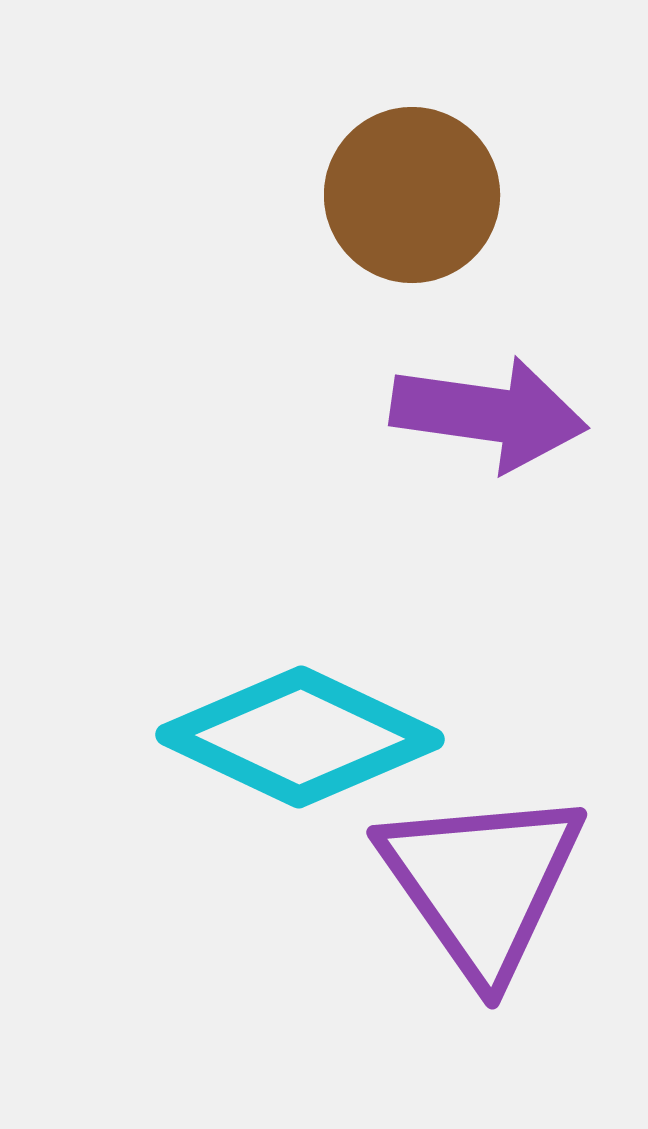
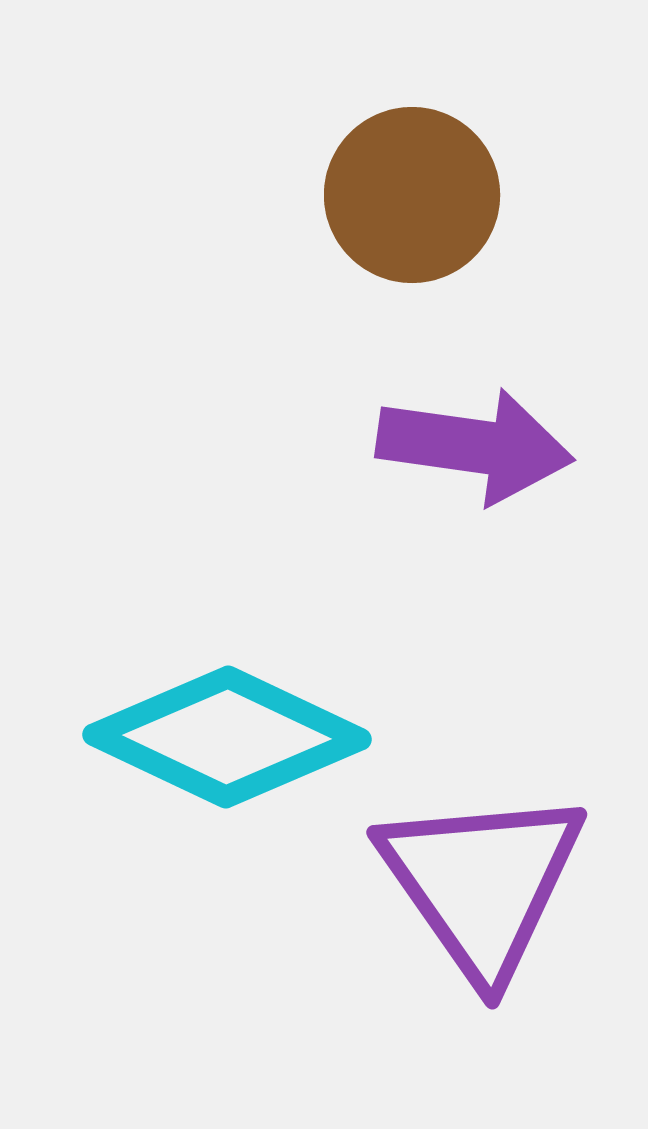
purple arrow: moved 14 px left, 32 px down
cyan diamond: moved 73 px left
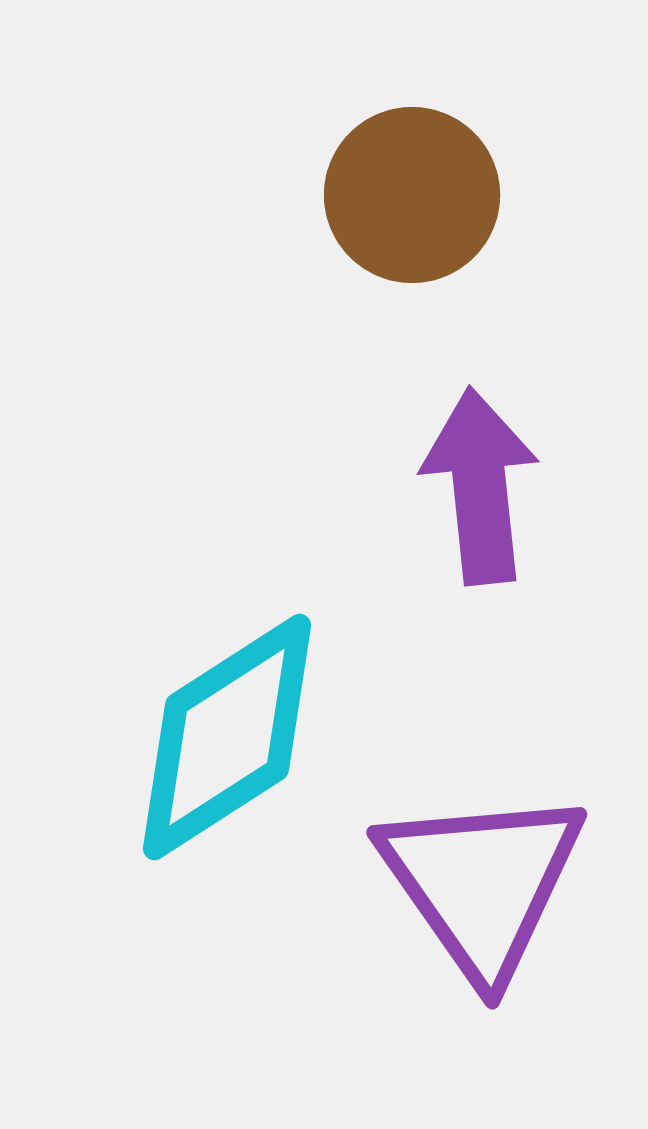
purple arrow: moved 5 px right, 40 px down; rotated 104 degrees counterclockwise
cyan diamond: rotated 58 degrees counterclockwise
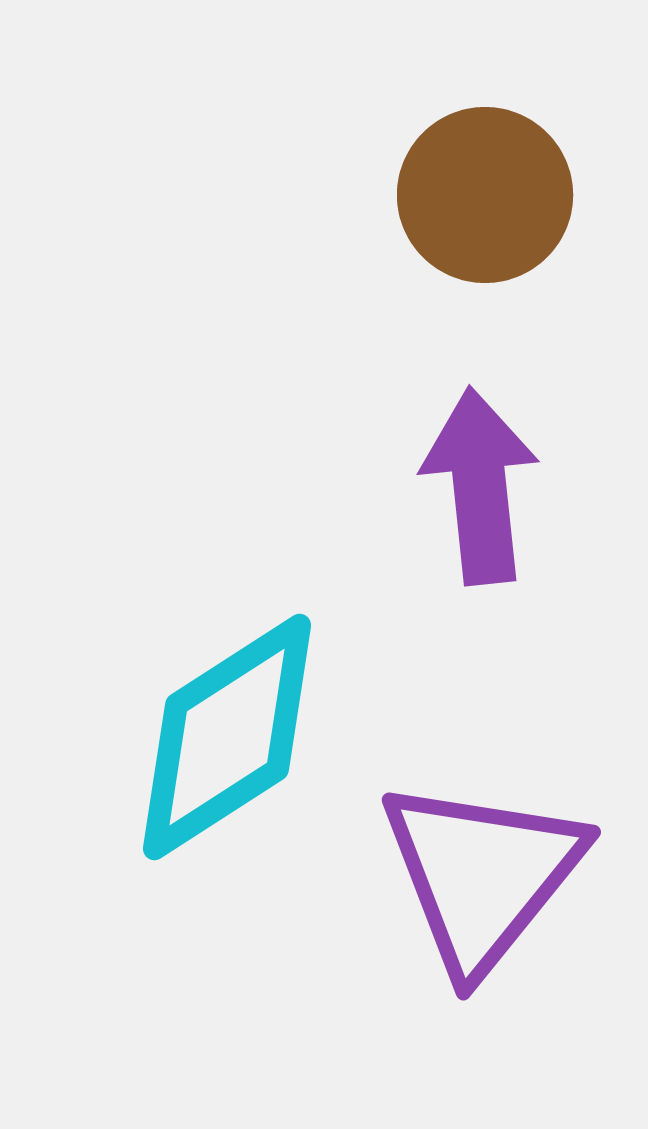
brown circle: moved 73 px right
purple triangle: moved 8 px up; rotated 14 degrees clockwise
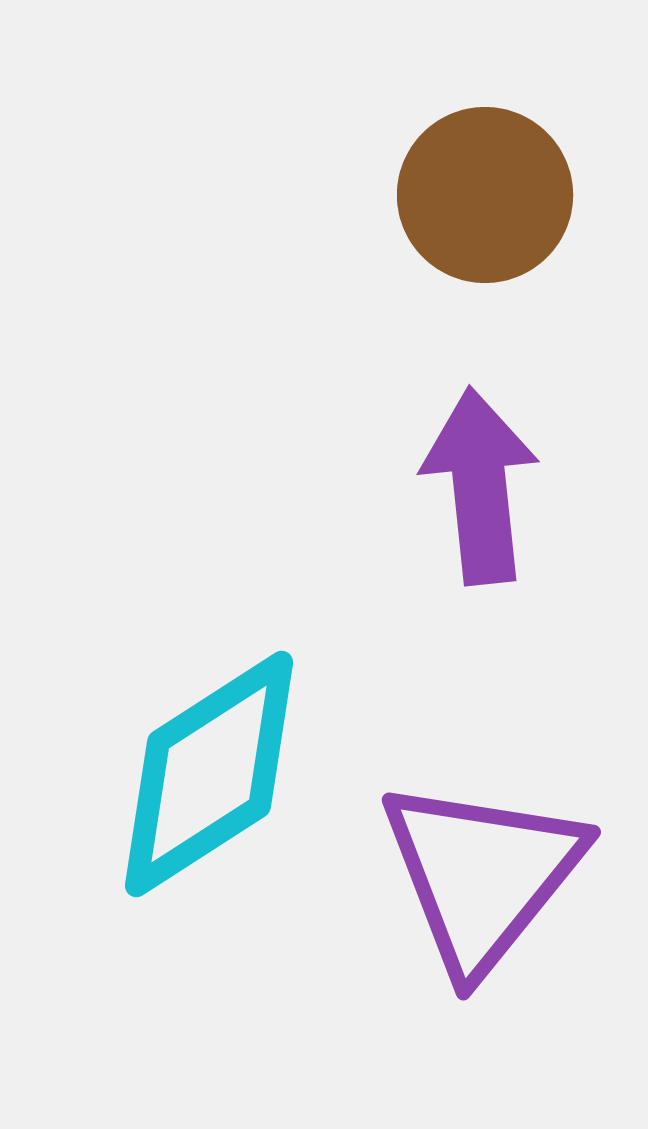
cyan diamond: moved 18 px left, 37 px down
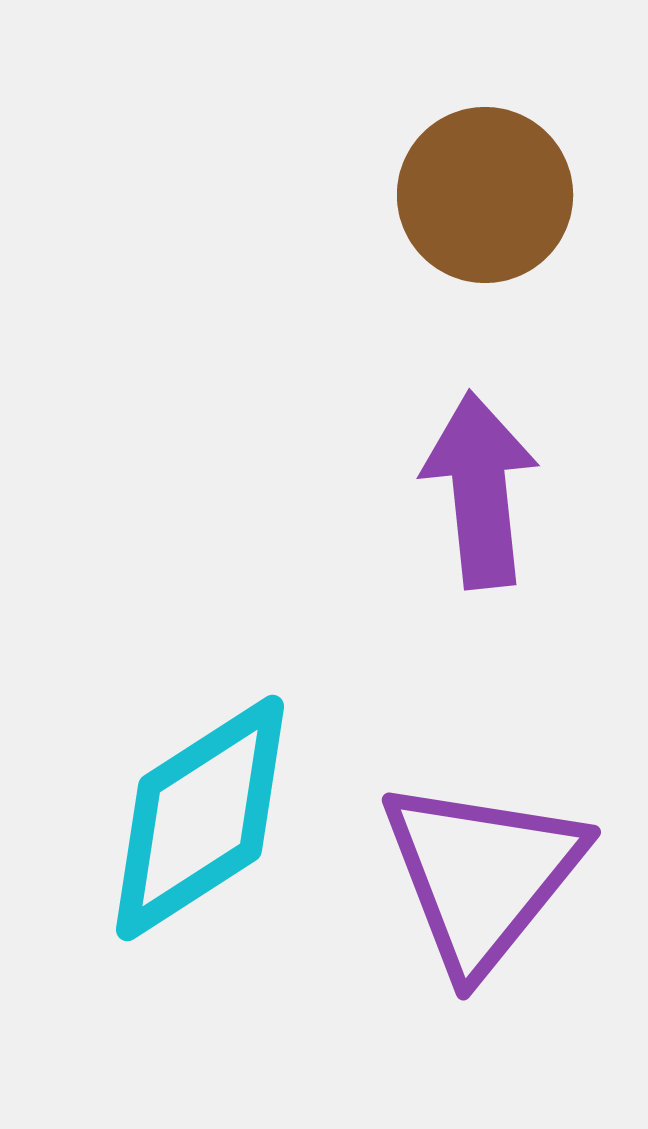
purple arrow: moved 4 px down
cyan diamond: moved 9 px left, 44 px down
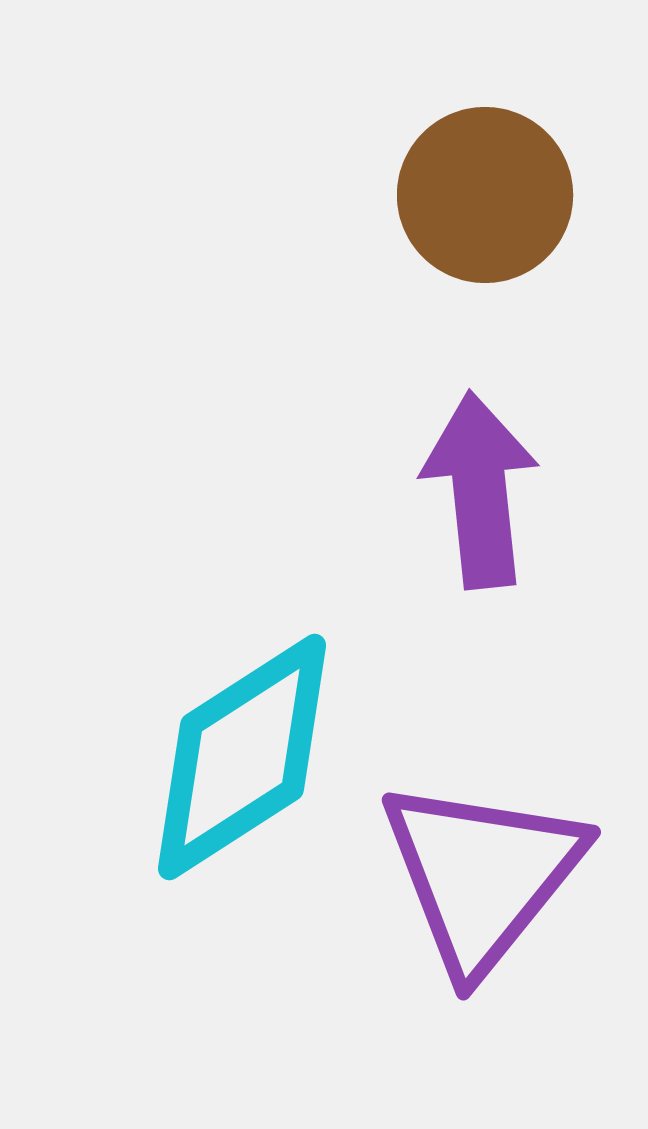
cyan diamond: moved 42 px right, 61 px up
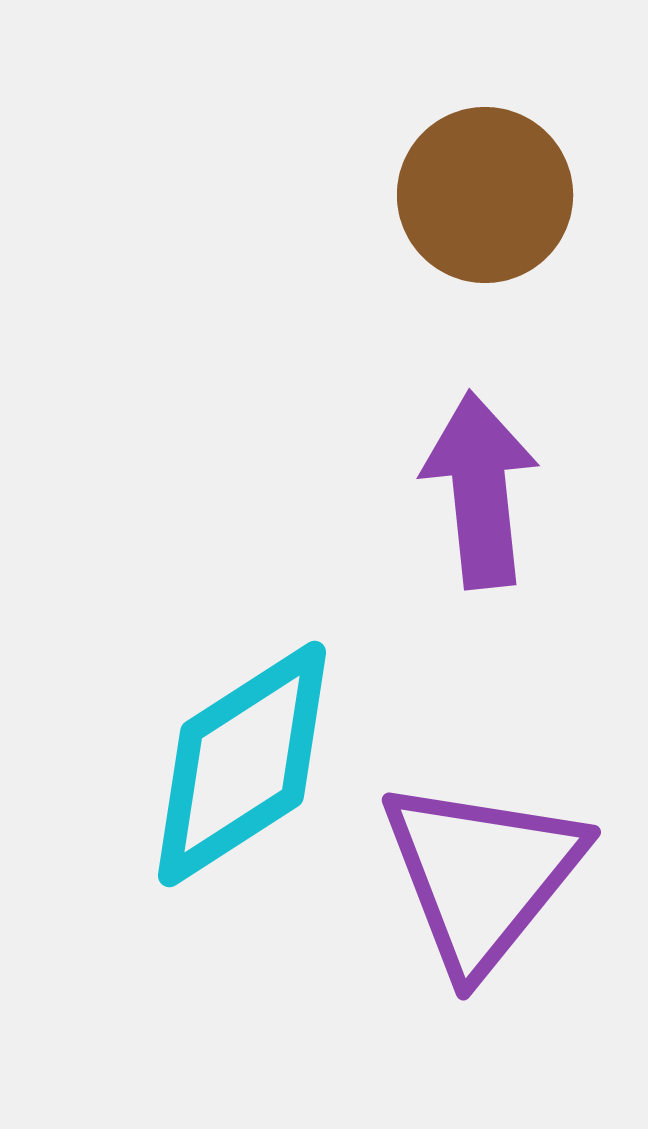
cyan diamond: moved 7 px down
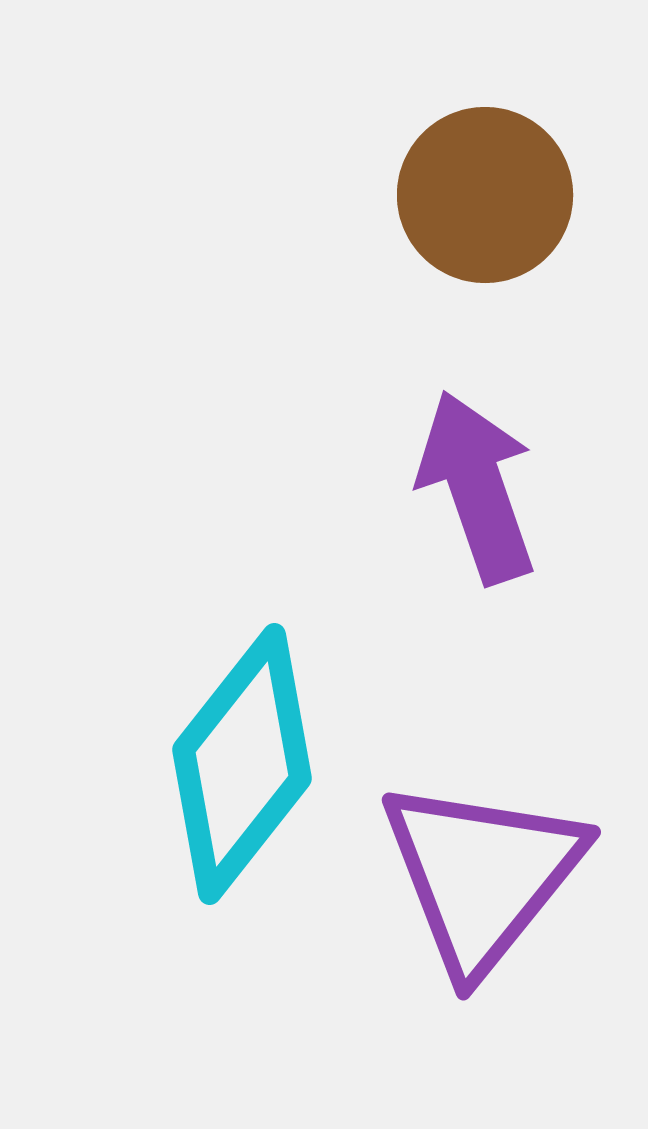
purple arrow: moved 3 px left, 3 px up; rotated 13 degrees counterclockwise
cyan diamond: rotated 19 degrees counterclockwise
